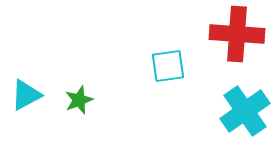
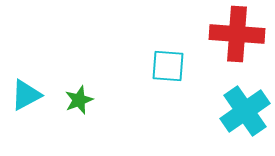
cyan square: rotated 12 degrees clockwise
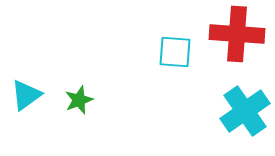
cyan square: moved 7 px right, 14 px up
cyan triangle: rotated 8 degrees counterclockwise
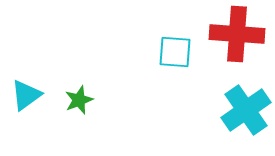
cyan cross: moved 1 px right, 1 px up
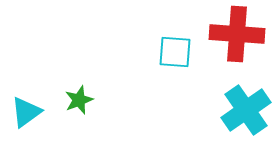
cyan triangle: moved 17 px down
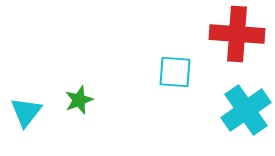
cyan square: moved 20 px down
cyan triangle: rotated 16 degrees counterclockwise
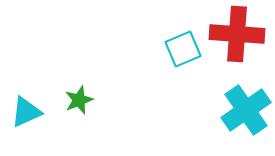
cyan square: moved 8 px right, 23 px up; rotated 27 degrees counterclockwise
cyan triangle: rotated 28 degrees clockwise
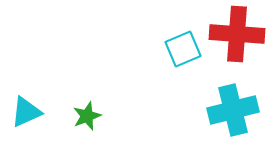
green star: moved 8 px right, 16 px down
cyan cross: moved 13 px left; rotated 21 degrees clockwise
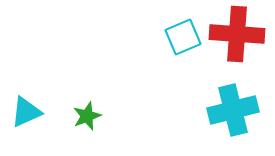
cyan square: moved 12 px up
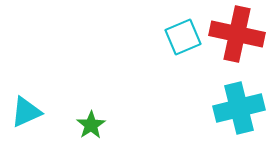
red cross: rotated 8 degrees clockwise
cyan cross: moved 6 px right, 2 px up
green star: moved 4 px right, 9 px down; rotated 12 degrees counterclockwise
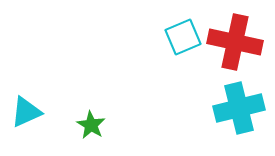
red cross: moved 2 px left, 8 px down
green star: rotated 8 degrees counterclockwise
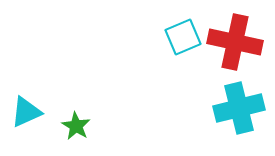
green star: moved 15 px left, 1 px down
